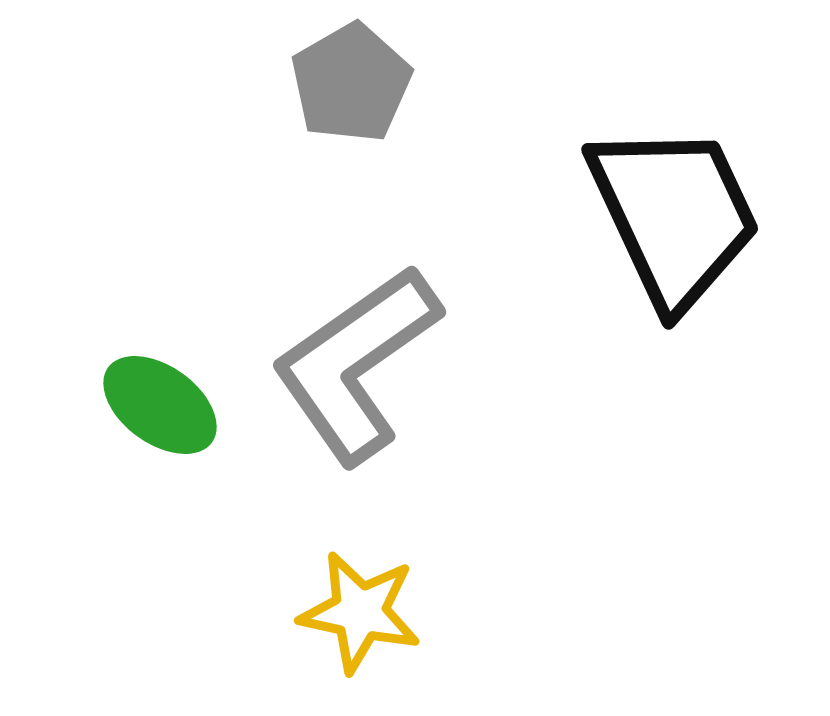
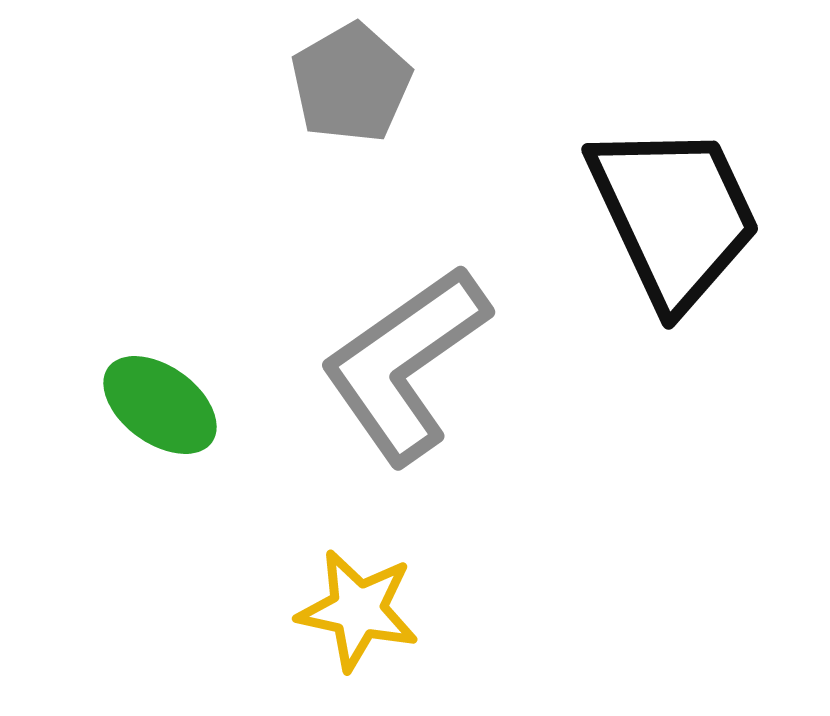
gray L-shape: moved 49 px right
yellow star: moved 2 px left, 2 px up
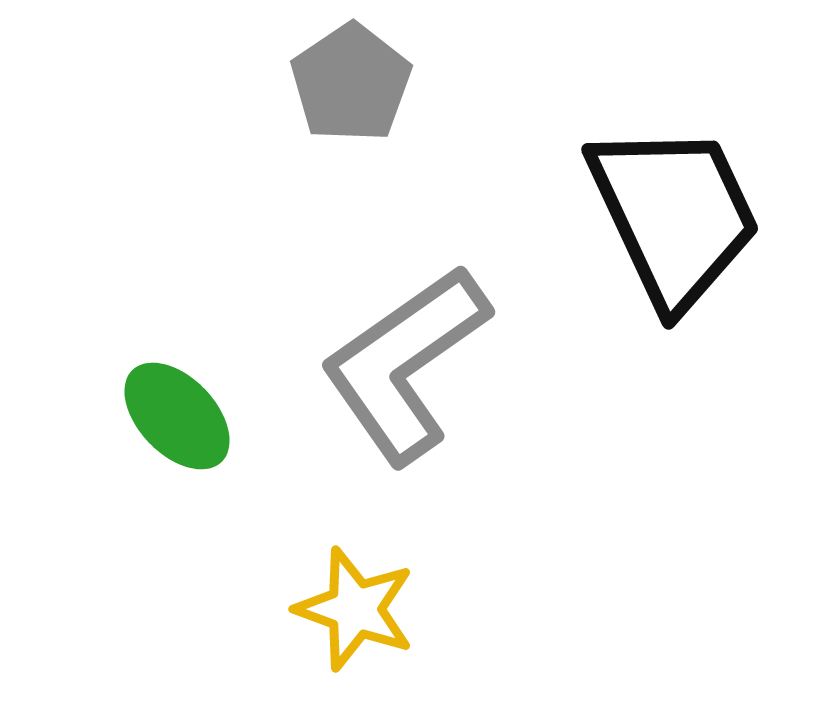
gray pentagon: rotated 4 degrees counterclockwise
green ellipse: moved 17 px right, 11 px down; rotated 10 degrees clockwise
yellow star: moved 3 px left, 1 px up; rotated 8 degrees clockwise
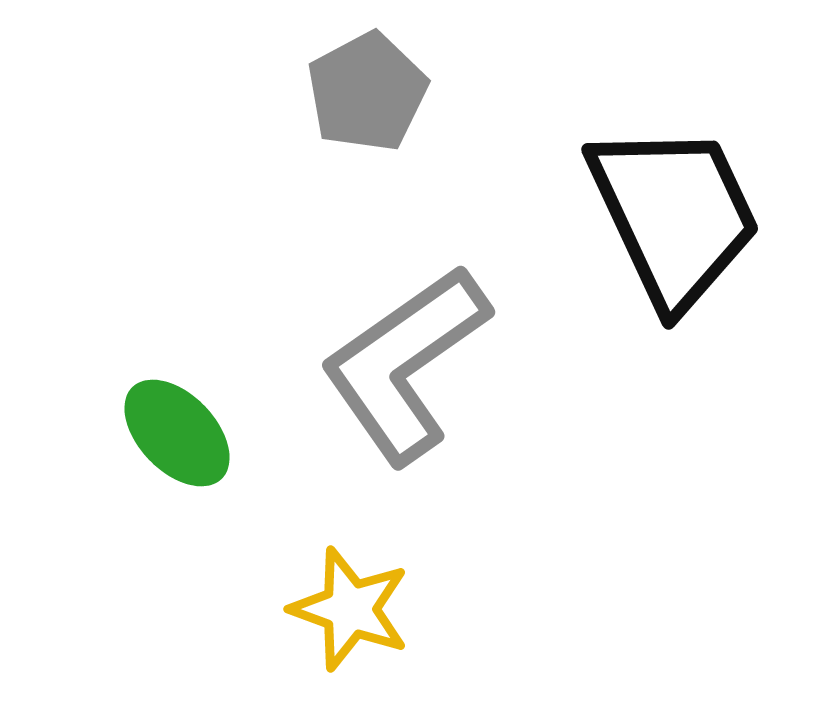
gray pentagon: moved 16 px right, 9 px down; rotated 6 degrees clockwise
green ellipse: moved 17 px down
yellow star: moved 5 px left
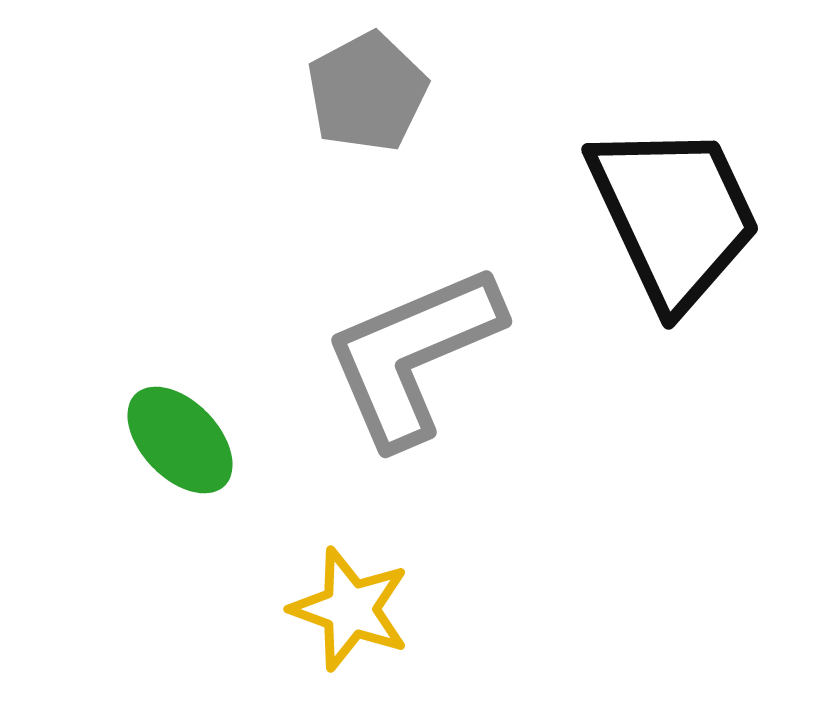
gray L-shape: moved 8 px right, 9 px up; rotated 12 degrees clockwise
green ellipse: moved 3 px right, 7 px down
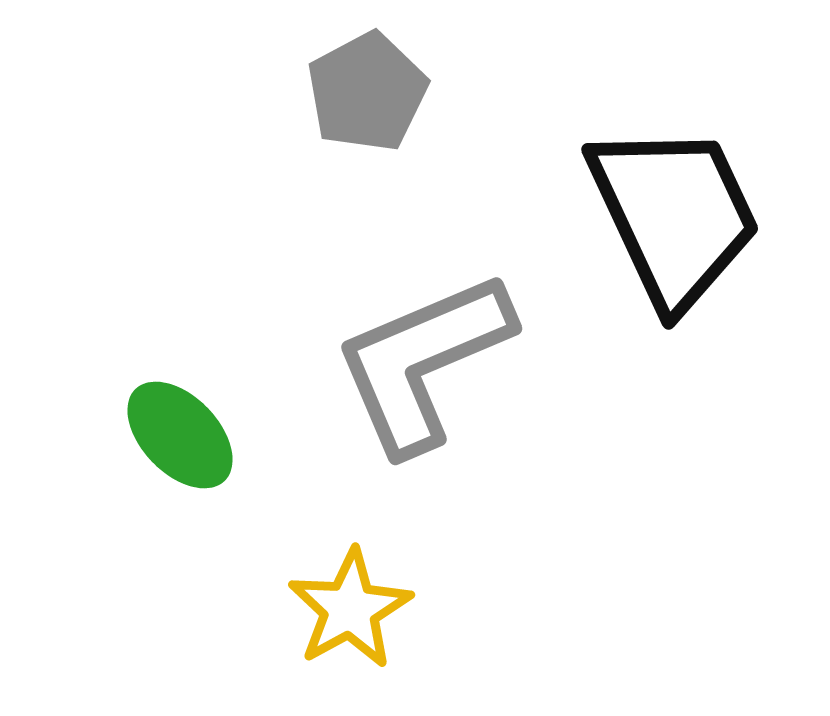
gray L-shape: moved 10 px right, 7 px down
green ellipse: moved 5 px up
yellow star: rotated 23 degrees clockwise
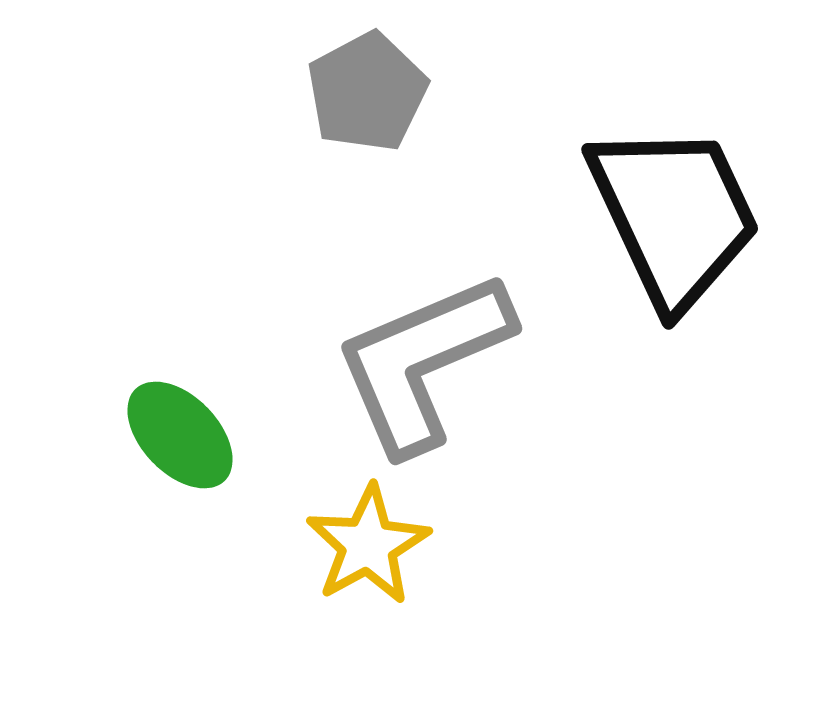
yellow star: moved 18 px right, 64 px up
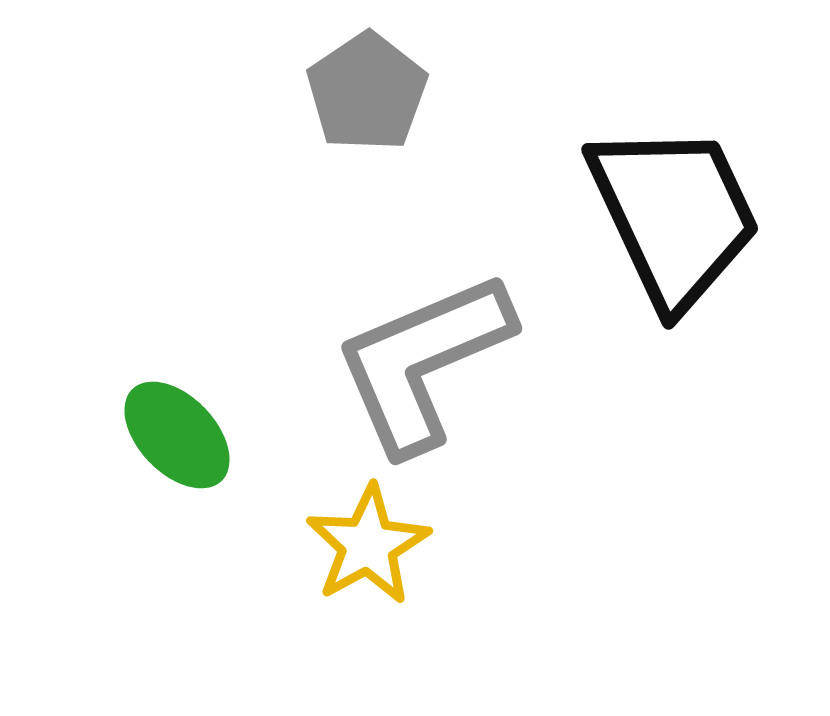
gray pentagon: rotated 6 degrees counterclockwise
green ellipse: moved 3 px left
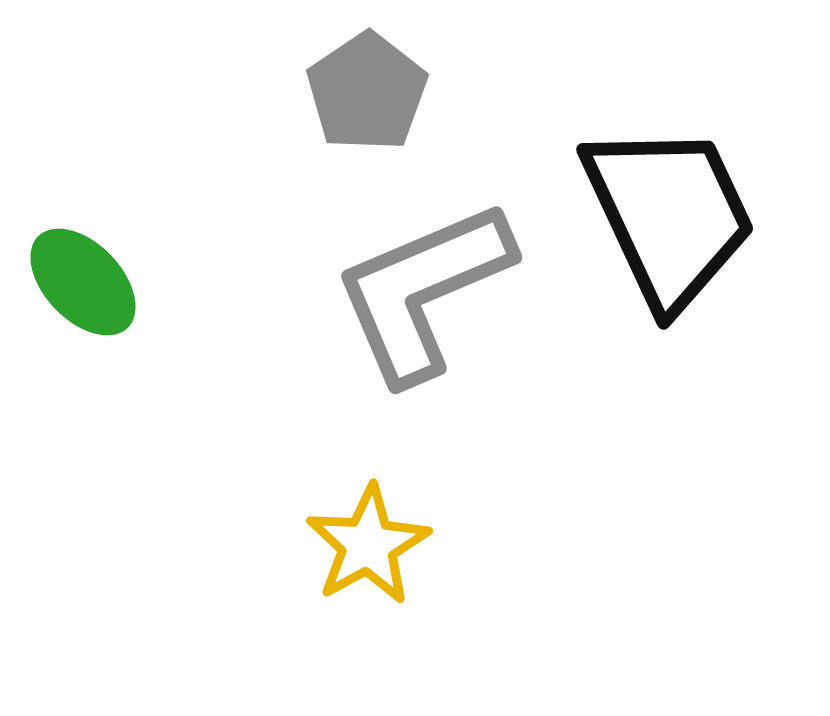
black trapezoid: moved 5 px left
gray L-shape: moved 71 px up
green ellipse: moved 94 px left, 153 px up
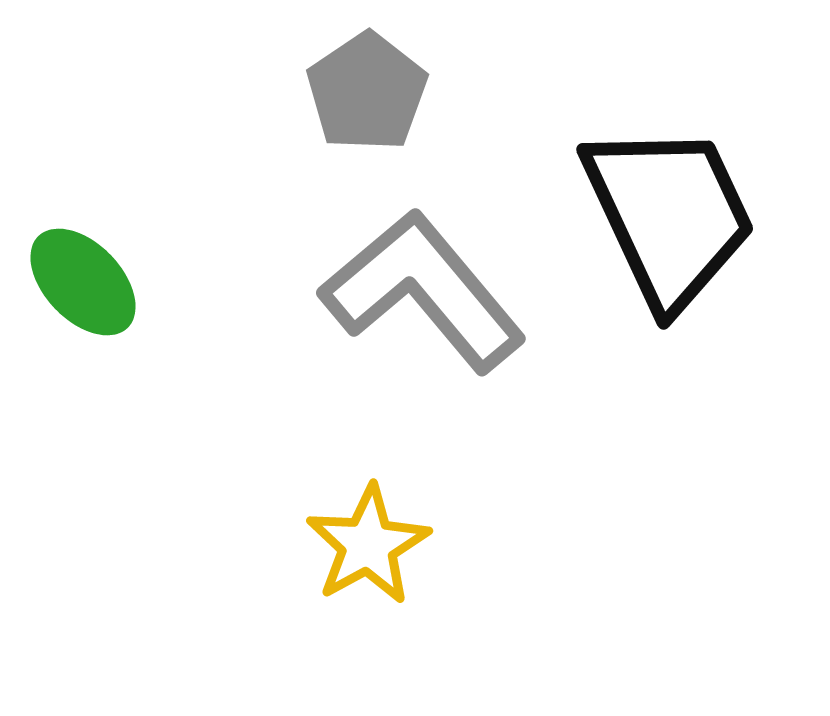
gray L-shape: rotated 73 degrees clockwise
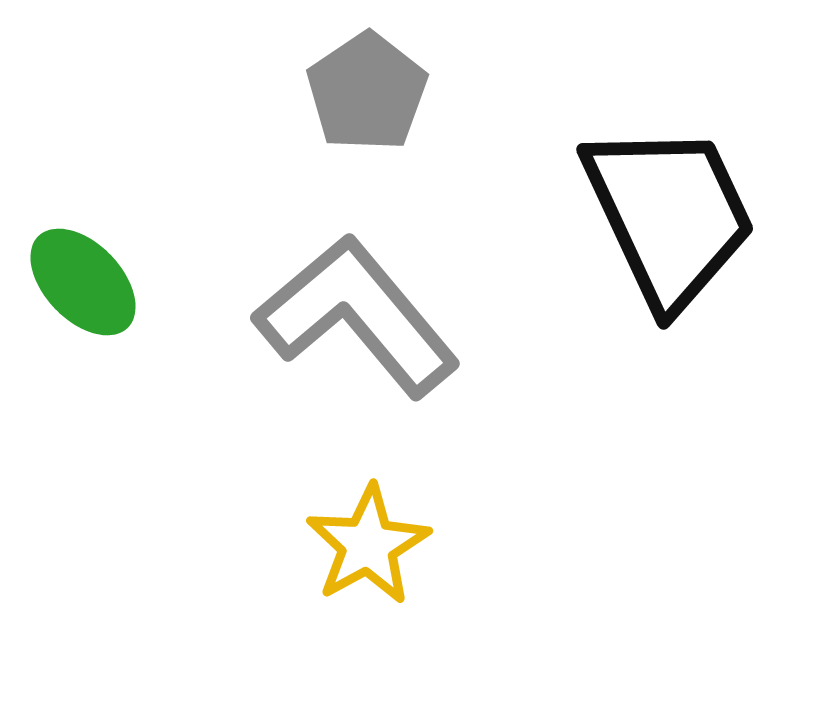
gray L-shape: moved 66 px left, 25 px down
